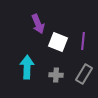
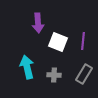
purple arrow: moved 1 px up; rotated 18 degrees clockwise
cyan arrow: rotated 15 degrees counterclockwise
gray cross: moved 2 px left
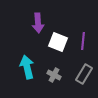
gray cross: rotated 24 degrees clockwise
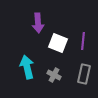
white square: moved 1 px down
gray rectangle: rotated 18 degrees counterclockwise
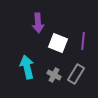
gray rectangle: moved 8 px left; rotated 18 degrees clockwise
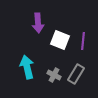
white square: moved 2 px right, 3 px up
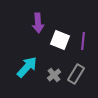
cyan arrow: rotated 55 degrees clockwise
gray cross: rotated 24 degrees clockwise
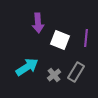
purple line: moved 3 px right, 3 px up
cyan arrow: rotated 15 degrees clockwise
gray rectangle: moved 2 px up
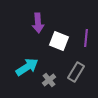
white square: moved 1 px left, 1 px down
gray cross: moved 5 px left, 5 px down
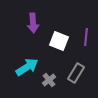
purple arrow: moved 5 px left
purple line: moved 1 px up
gray rectangle: moved 1 px down
